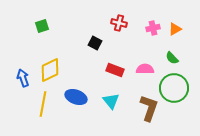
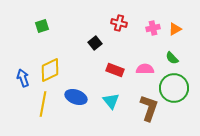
black square: rotated 24 degrees clockwise
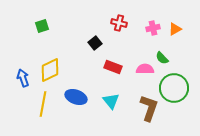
green semicircle: moved 10 px left
red rectangle: moved 2 px left, 3 px up
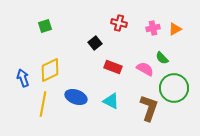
green square: moved 3 px right
pink semicircle: rotated 30 degrees clockwise
cyan triangle: rotated 24 degrees counterclockwise
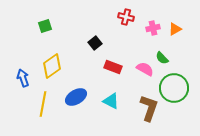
red cross: moved 7 px right, 6 px up
yellow diamond: moved 2 px right, 4 px up; rotated 10 degrees counterclockwise
blue ellipse: rotated 50 degrees counterclockwise
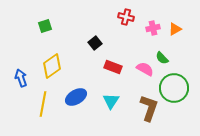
blue arrow: moved 2 px left
cyan triangle: rotated 36 degrees clockwise
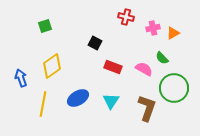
orange triangle: moved 2 px left, 4 px down
black square: rotated 24 degrees counterclockwise
pink semicircle: moved 1 px left
blue ellipse: moved 2 px right, 1 px down
brown L-shape: moved 2 px left
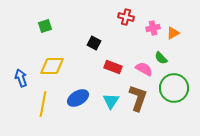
black square: moved 1 px left
green semicircle: moved 1 px left
yellow diamond: rotated 35 degrees clockwise
brown L-shape: moved 9 px left, 10 px up
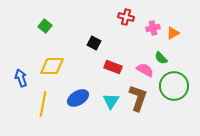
green square: rotated 32 degrees counterclockwise
pink semicircle: moved 1 px right, 1 px down
green circle: moved 2 px up
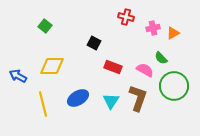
blue arrow: moved 3 px left, 2 px up; rotated 42 degrees counterclockwise
yellow line: rotated 25 degrees counterclockwise
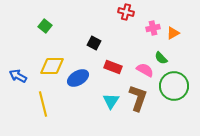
red cross: moved 5 px up
blue ellipse: moved 20 px up
